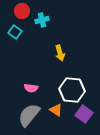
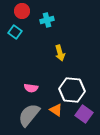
cyan cross: moved 5 px right
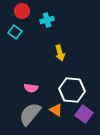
gray semicircle: moved 1 px right, 1 px up
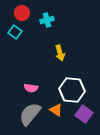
red circle: moved 2 px down
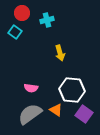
gray semicircle: rotated 15 degrees clockwise
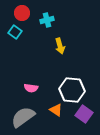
yellow arrow: moved 7 px up
gray semicircle: moved 7 px left, 3 px down
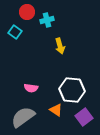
red circle: moved 5 px right, 1 px up
purple square: moved 3 px down; rotated 18 degrees clockwise
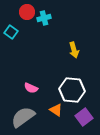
cyan cross: moved 3 px left, 2 px up
cyan square: moved 4 px left
yellow arrow: moved 14 px right, 4 px down
pink semicircle: rotated 16 degrees clockwise
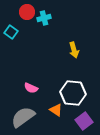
white hexagon: moved 1 px right, 3 px down
purple square: moved 4 px down
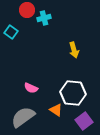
red circle: moved 2 px up
